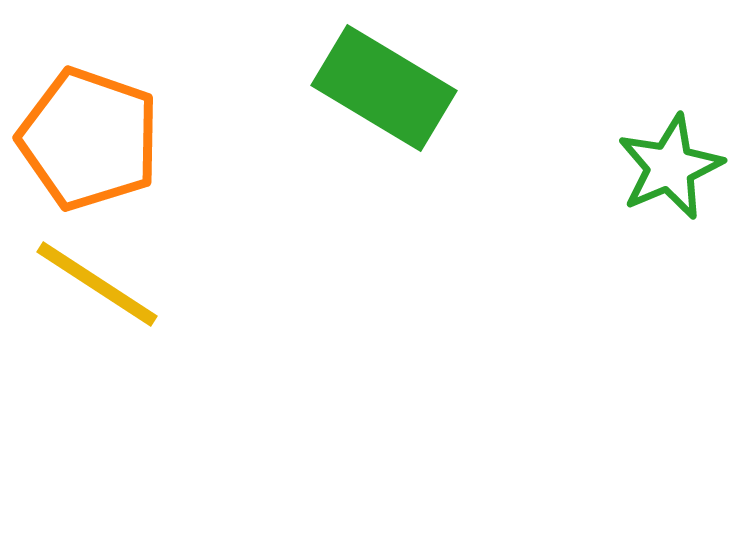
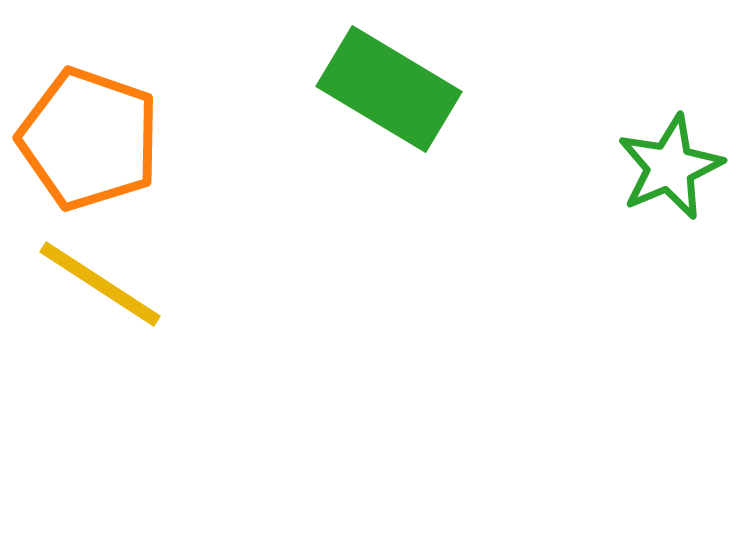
green rectangle: moved 5 px right, 1 px down
yellow line: moved 3 px right
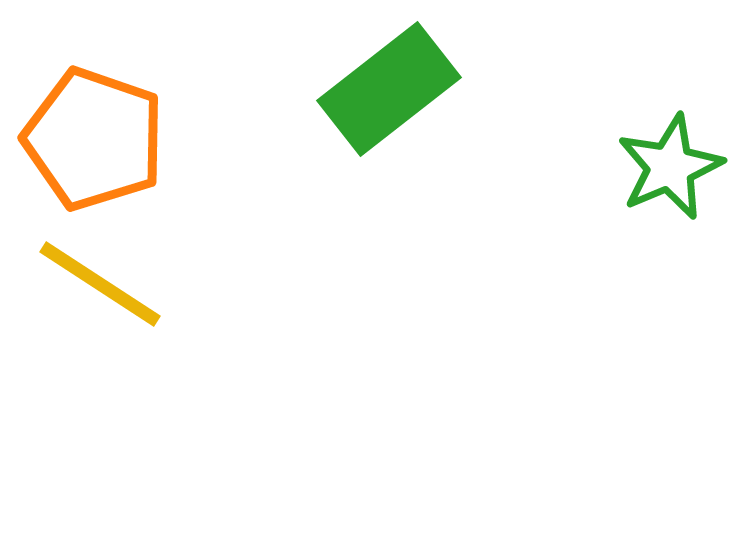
green rectangle: rotated 69 degrees counterclockwise
orange pentagon: moved 5 px right
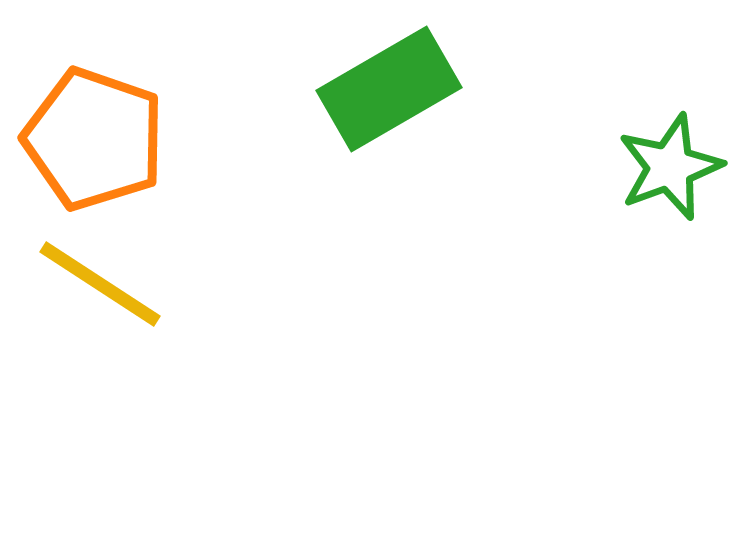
green rectangle: rotated 8 degrees clockwise
green star: rotated 3 degrees clockwise
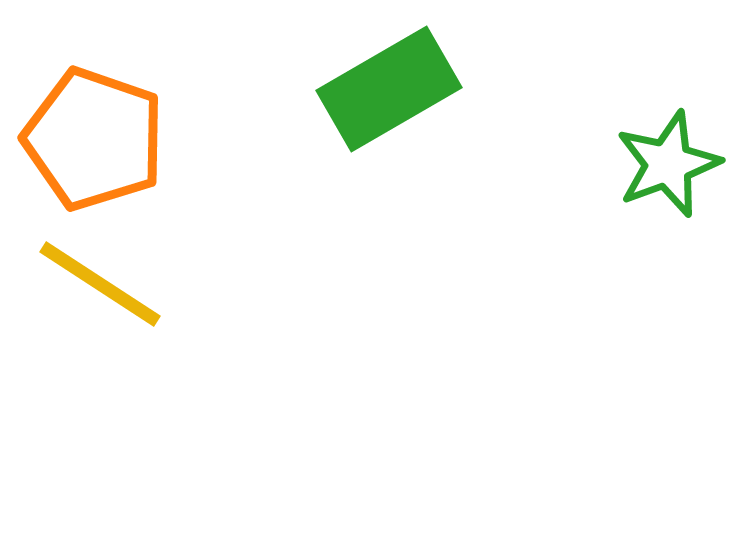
green star: moved 2 px left, 3 px up
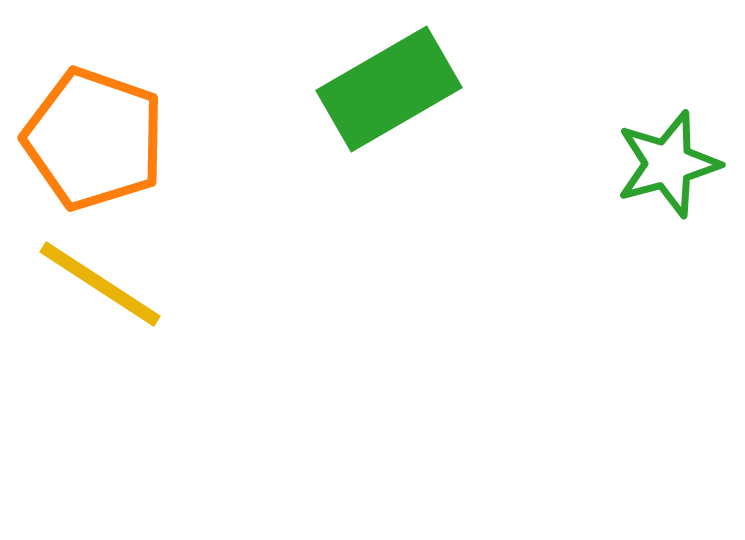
green star: rotated 5 degrees clockwise
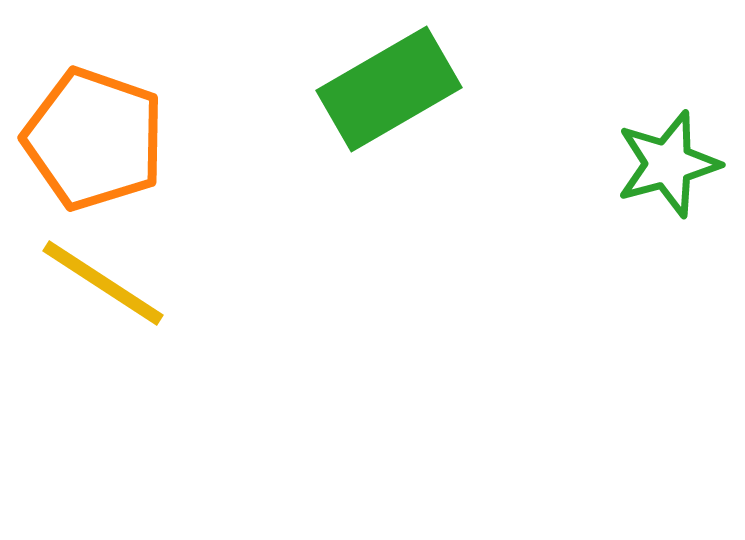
yellow line: moved 3 px right, 1 px up
